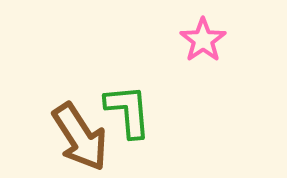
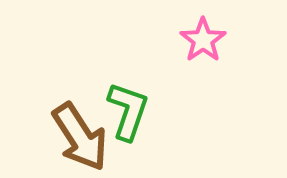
green L-shape: rotated 24 degrees clockwise
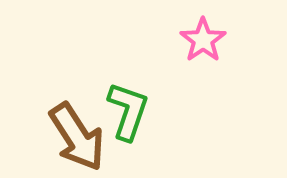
brown arrow: moved 3 px left
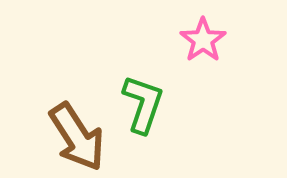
green L-shape: moved 15 px right, 7 px up
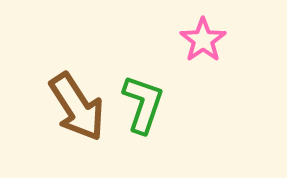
brown arrow: moved 30 px up
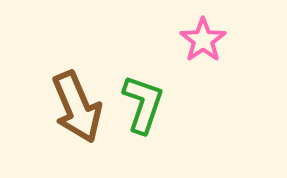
brown arrow: rotated 10 degrees clockwise
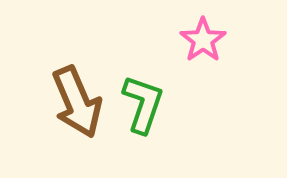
brown arrow: moved 5 px up
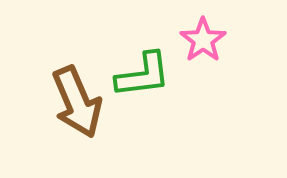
green L-shape: moved 29 px up; rotated 64 degrees clockwise
